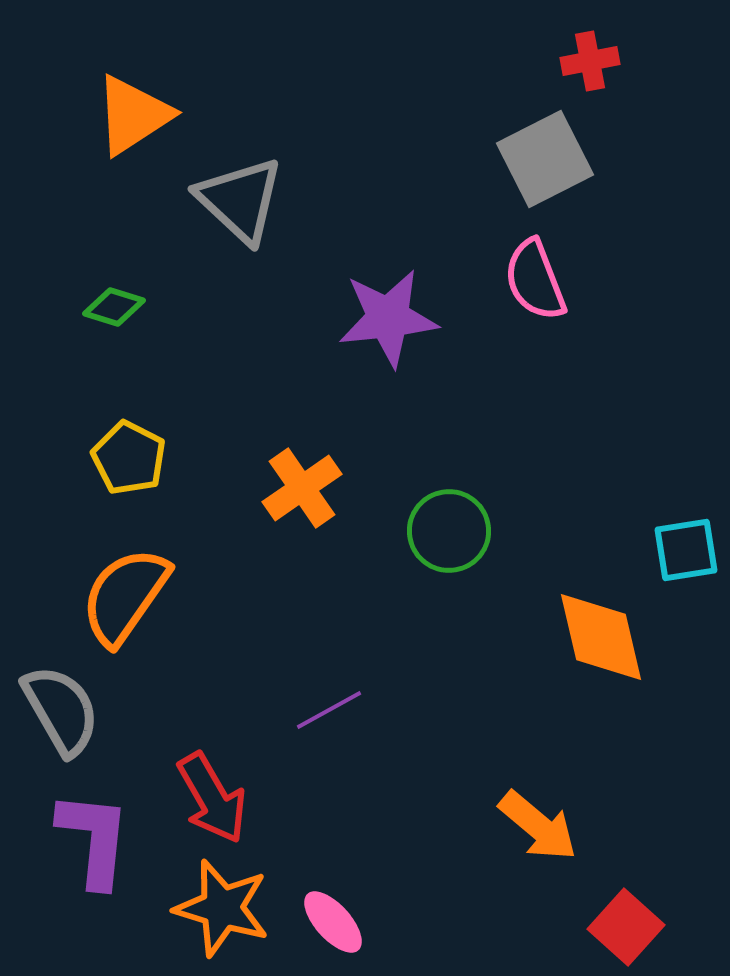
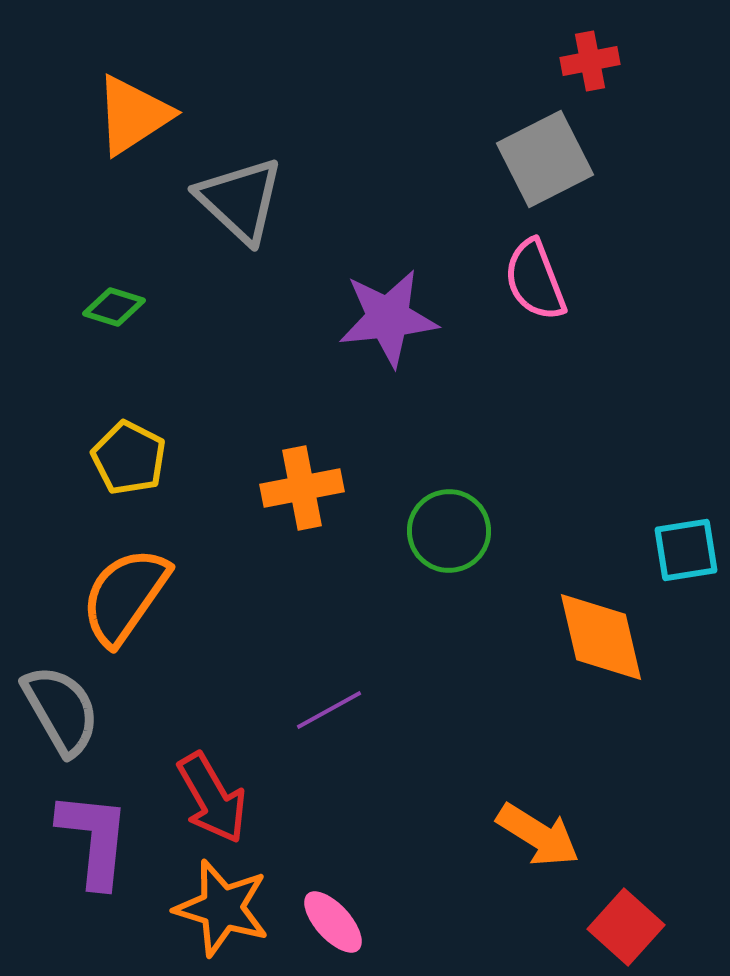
orange cross: rotated 24 degrees clockwise
orange arrow: moved 9 px down; rotated 8 degrees counterclockwise
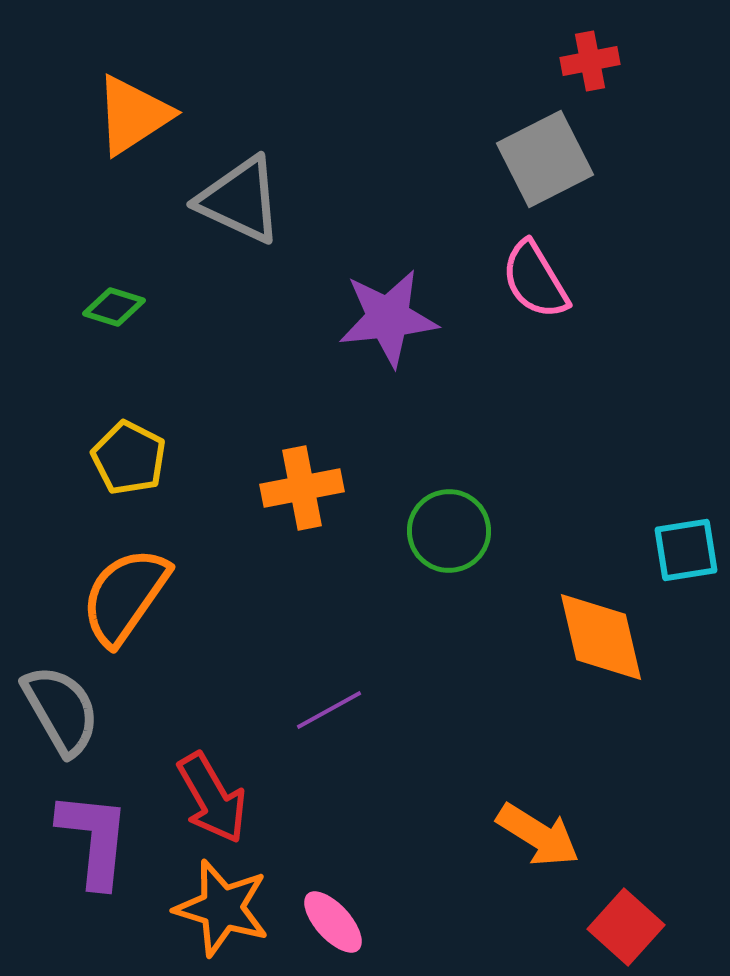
gray triangle: rotated 18 degrees counterclockwise
pink semicircle: rotated 10 degrees counterclockwise
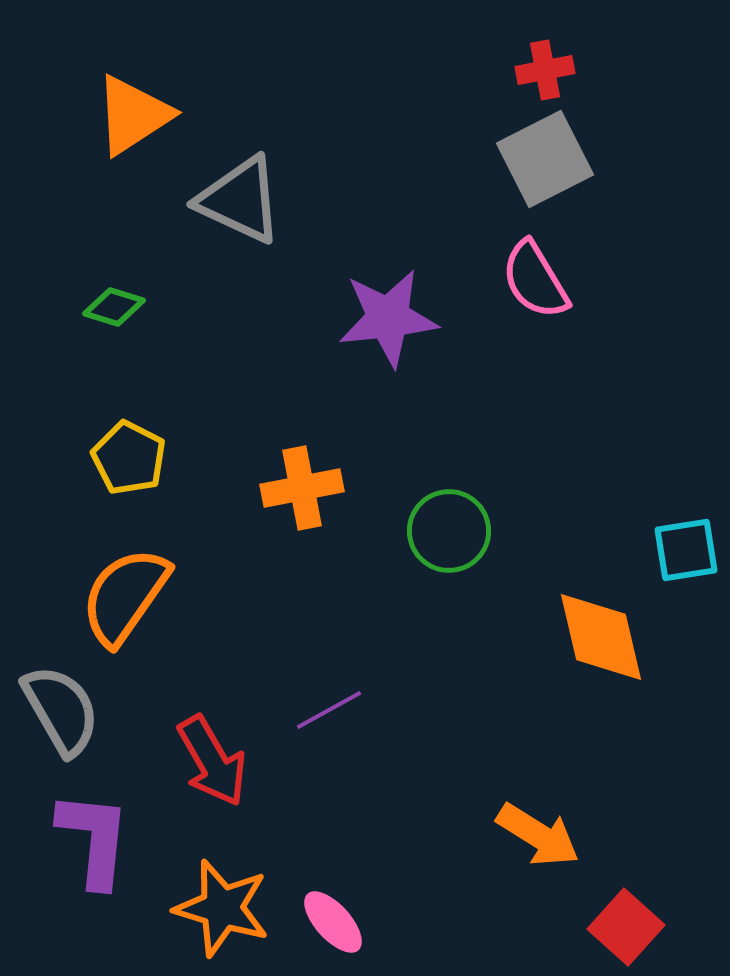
red cross: moved 45 px left, 9 px down
red arrow: moved 37 px up
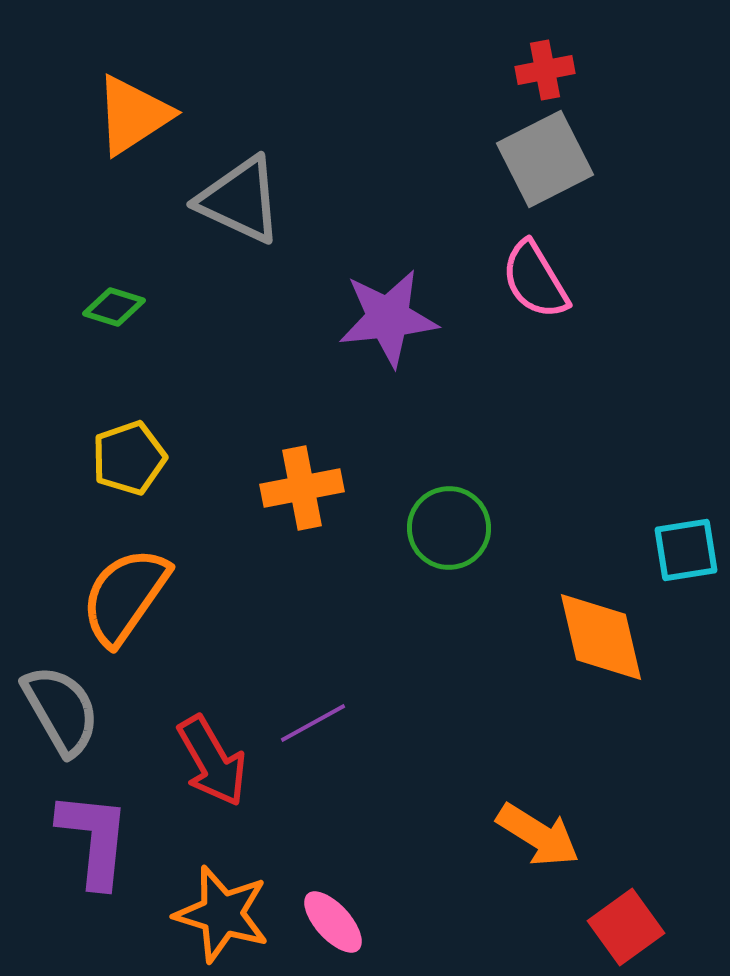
yellow pentagon: rotated 26 degrees clockwise
green circle: moved 3 px up
purple line: moved 16 px left, 13 px down
orange star: moved 6 px down
red square: rotated 12 degrees clockwise
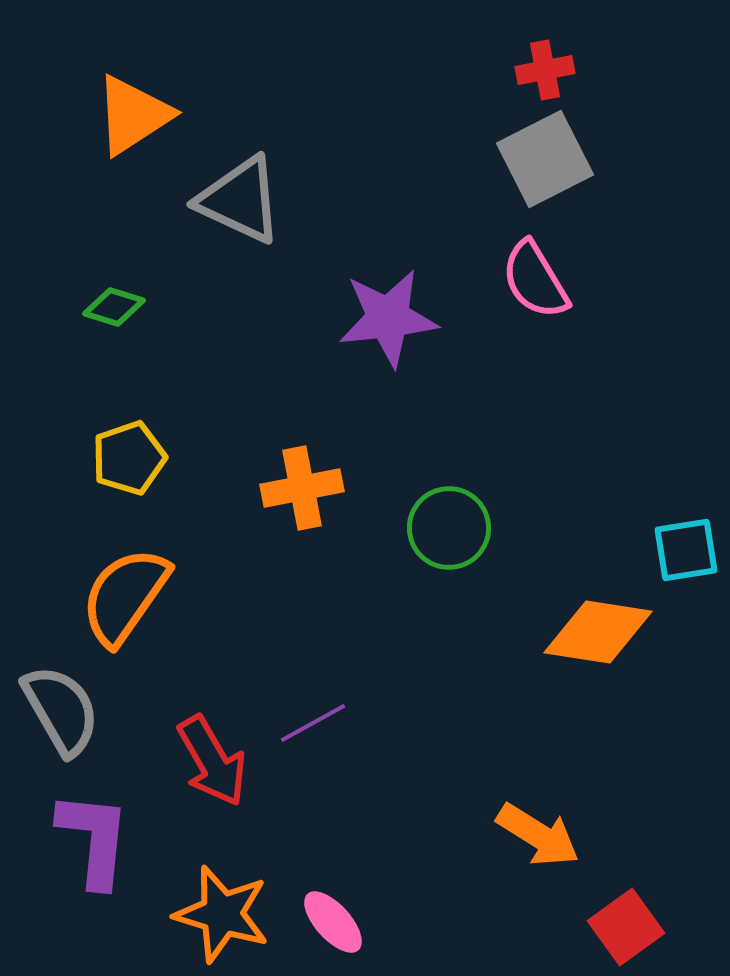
orange diamond: moved 3 px left, 5 px up; rotated 68 degrees counterclockwise
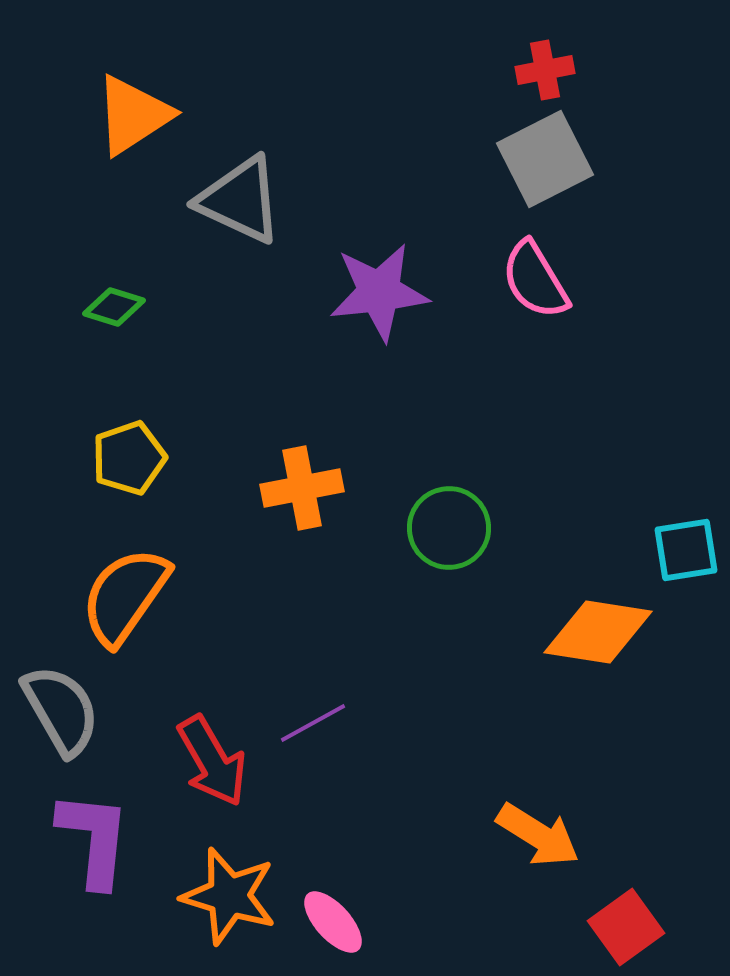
purple star: moved 9 px left, 26 px up
orange star: moved 7 px right, 18 px up
